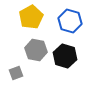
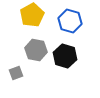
yellow pentagon: moved 1 px right, 2 px up
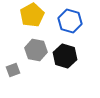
gray square: moved 3 px left, 3 px up
